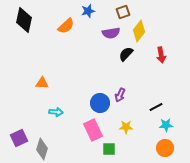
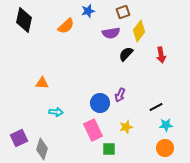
yellow star: rotated 16 degrees counterclockwise
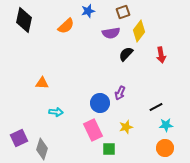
purple arrow: moved 2 px up
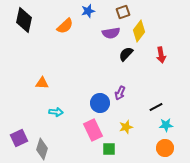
orange semicircle: moved 1 px left
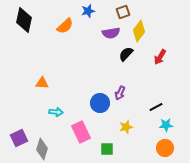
red arrow: moved 1 px left, 2 px down; rotated 42 degrees clockwise
pink rectangle: moved 12 px left, 2 px down
green square: moved 2 px left
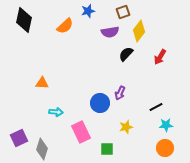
purple semicircle: moved 1 px left, 1 px up
